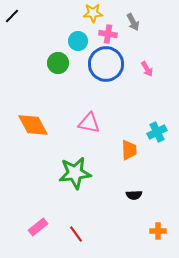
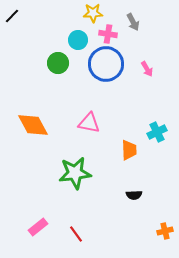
cyan circle: moved 1 px up
orange cross: moved 7 px right; rotated 14 degrees counterclockwise
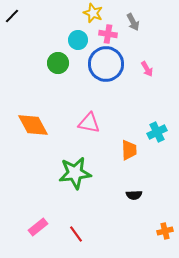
yellow star: rotated 24 degrees clockwise
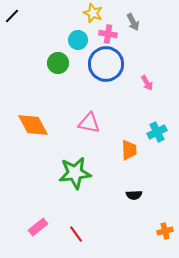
pink arrow: moved 14 px down
